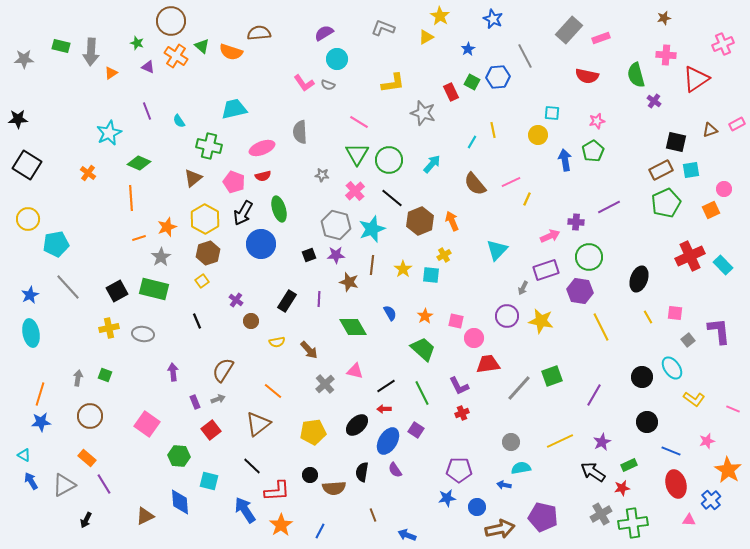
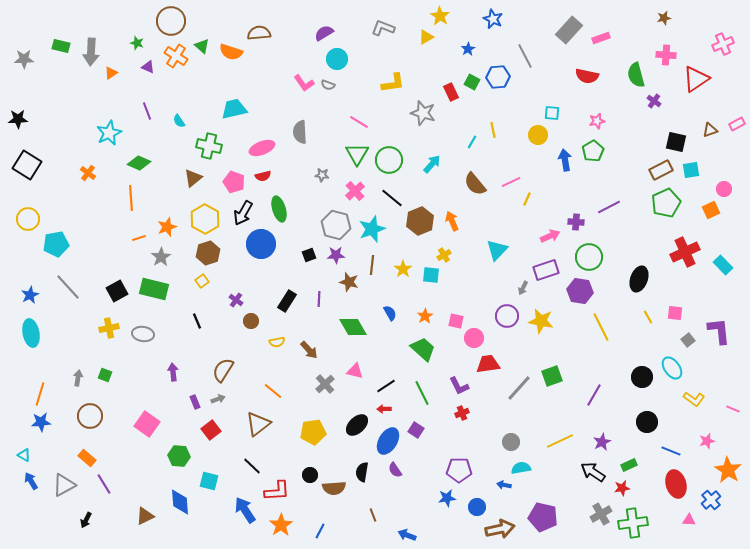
red cross at (690, 256): moved 5 px left, 4 px up
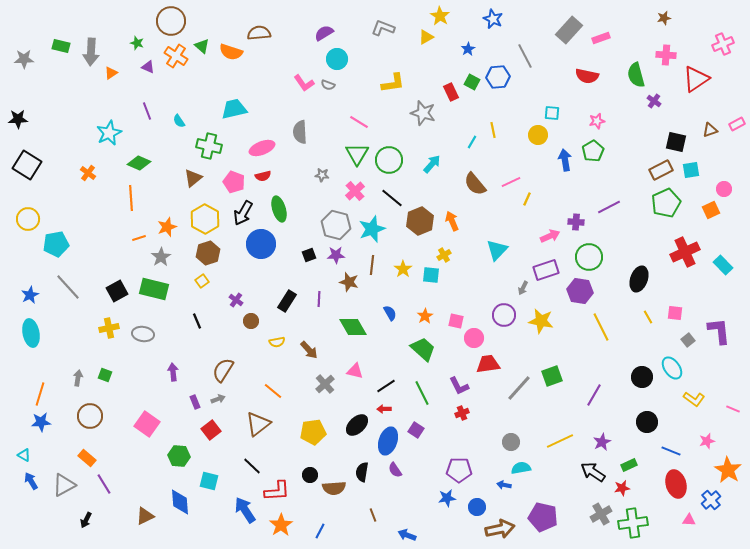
purple circle at (507, 316): moved 3 px left, 1 px up
blue ellipse at (388, 441): rotated 12 degrees counterclockwise
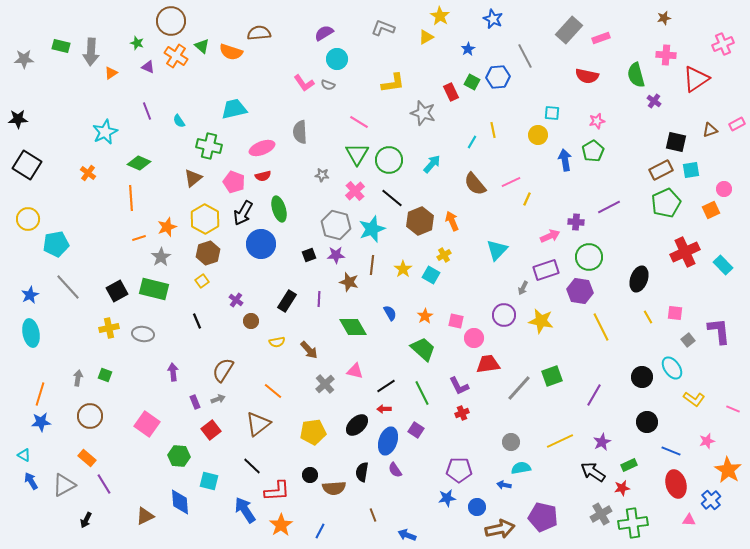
cyan star at (109, 133): moved 4 px left, 1 px up
cyan square at (431, 275): rotated 24 degrees clockwise
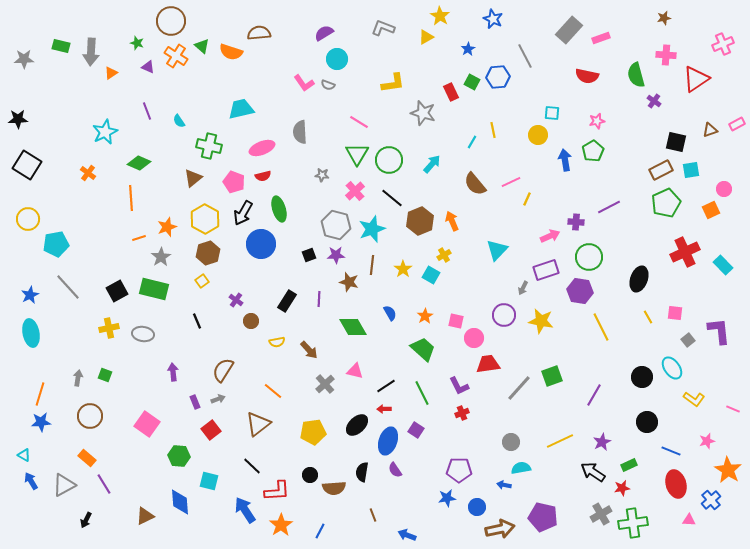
cyan trapezoid at (234, 109): moved 7 px right
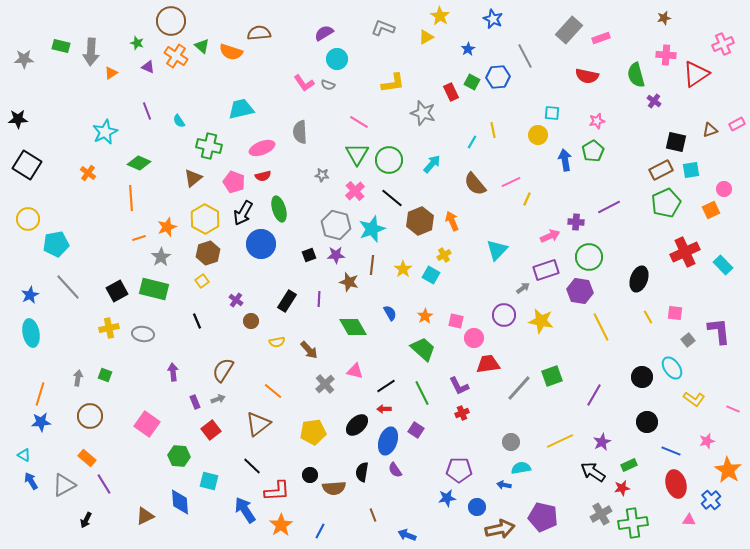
red triangle at (696, 79): moved 5 px up
gray arrow at (523, 288): rotated 152 degrees counterclockwise
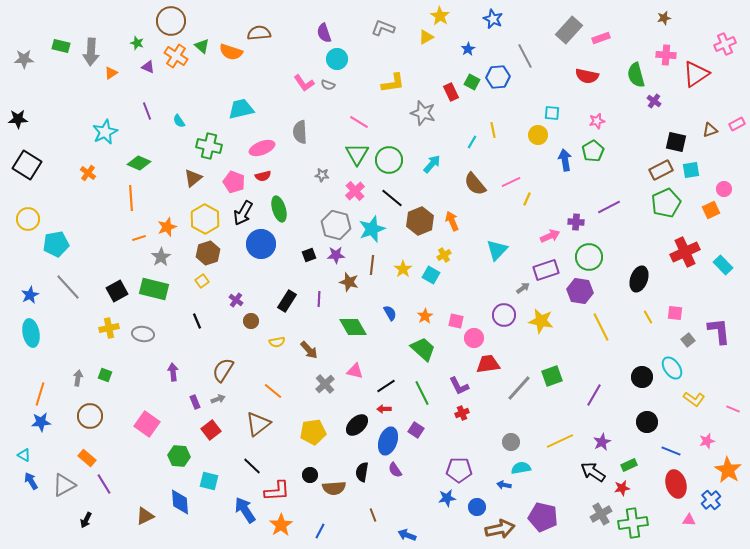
purple semicircle at (324, 33): rotated 78 degrees counterclockwise
pink cross at (723, 44): moved 2 px right
